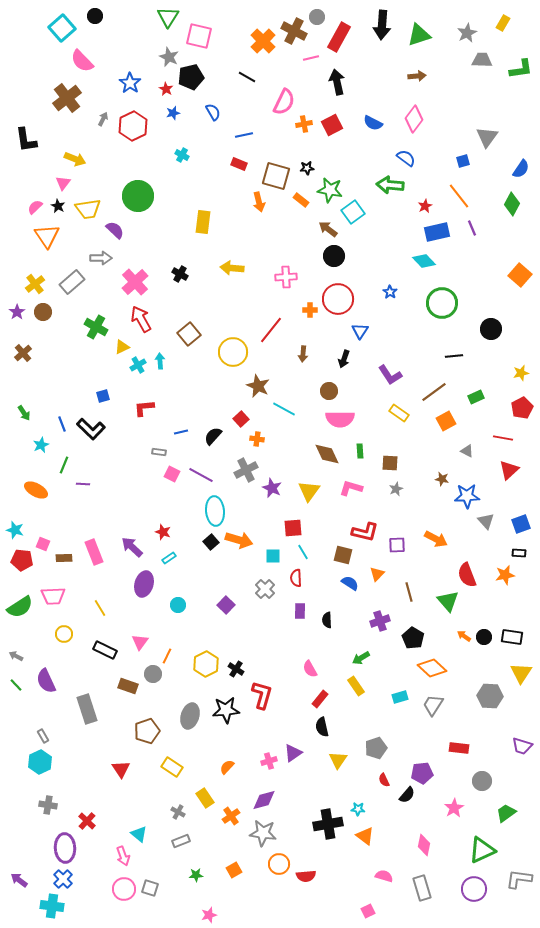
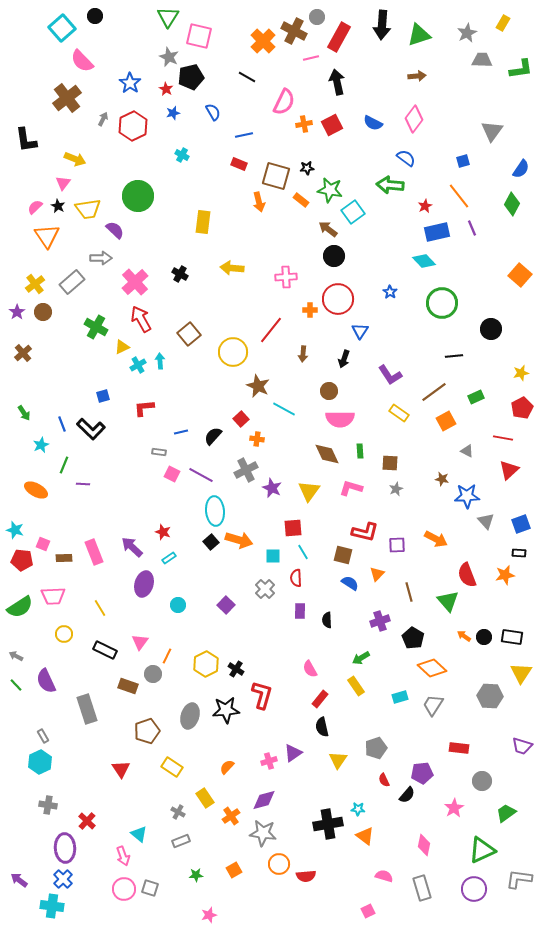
gray triangle at (487, 137): moved 5 px right, 6 px up
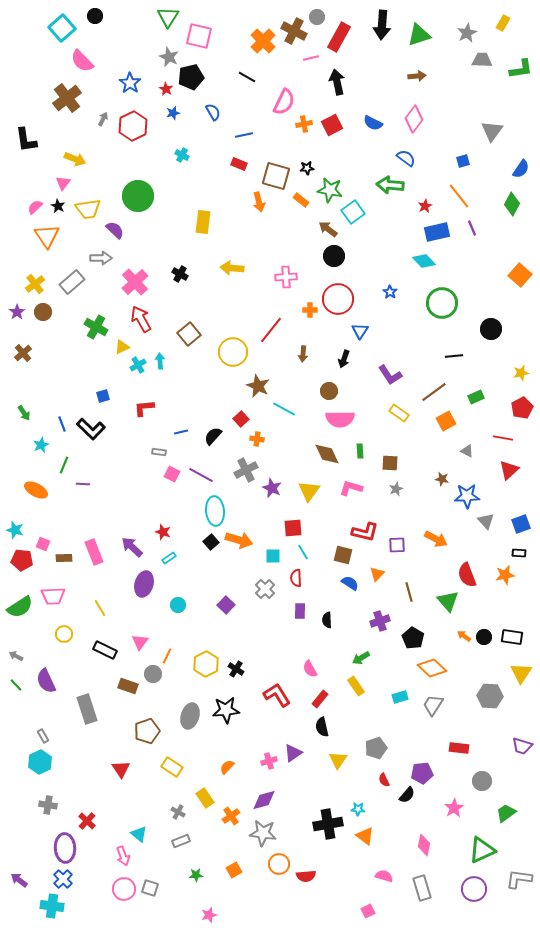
red L-shape at (262, 695): moved 15 px right; rotated 48 degrees counterclockwise
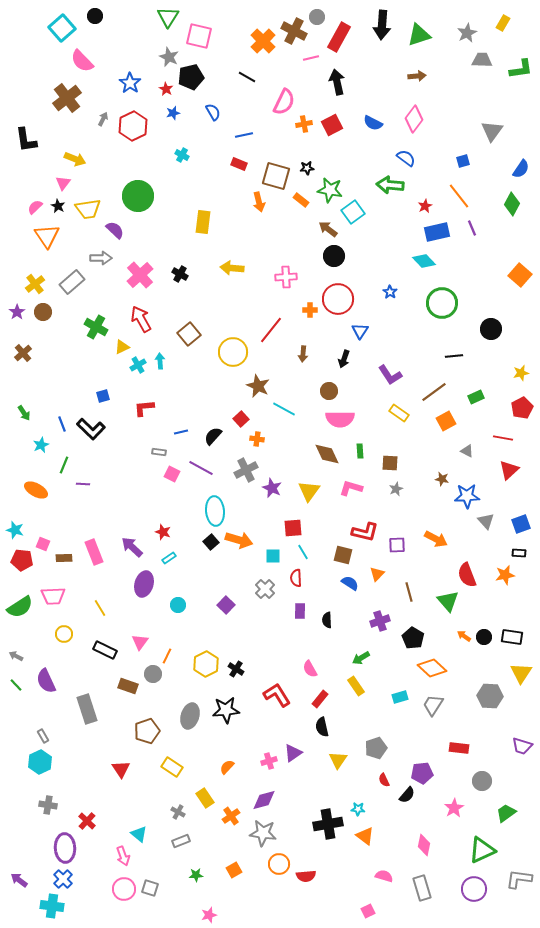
pink cross at (135, 282): moved 5 px right, 7 px up
purple line at (201, 475): moved 7 px up
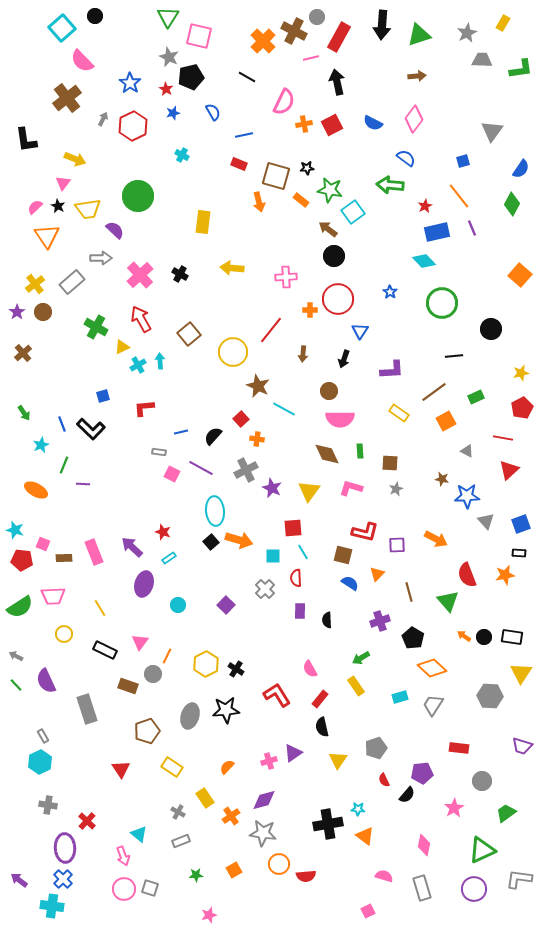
purple L-shape at (390, 375): moved 2 px right, 5 px up; rotated 60 degrees counterclockwise
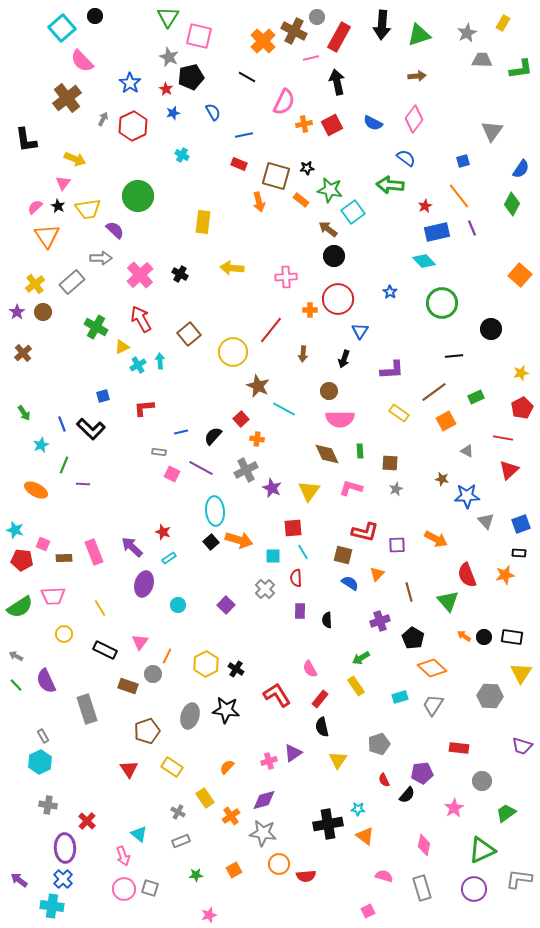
black star at (226, 710): rotated 12 degrees clockwise
gray pentagon at (376, 748): moved 3 px right, 4 px up
red triangle at (121, 769): moved 8 px right
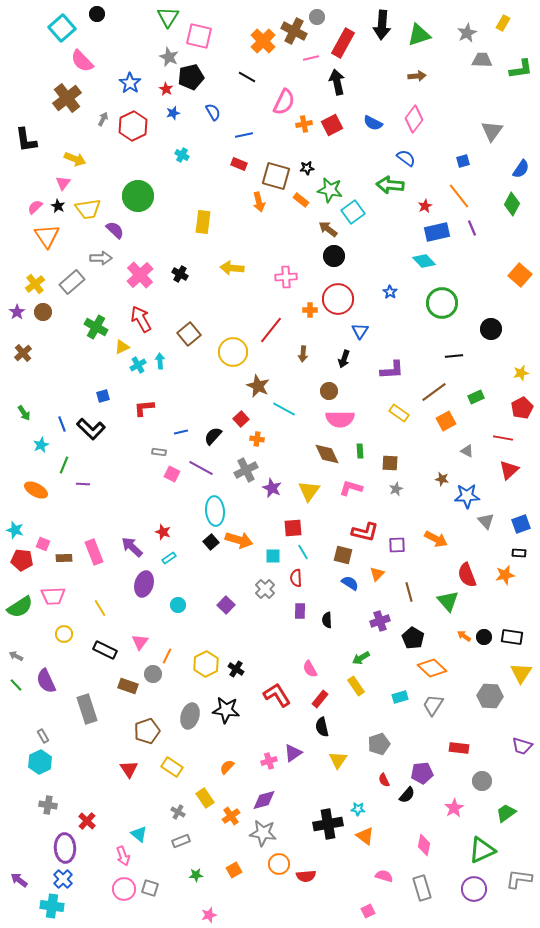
black circle at (95, 16): moved 2 px right, 2 px up
red rectangle at (339, 37): moved 4 px right, 6 px down
